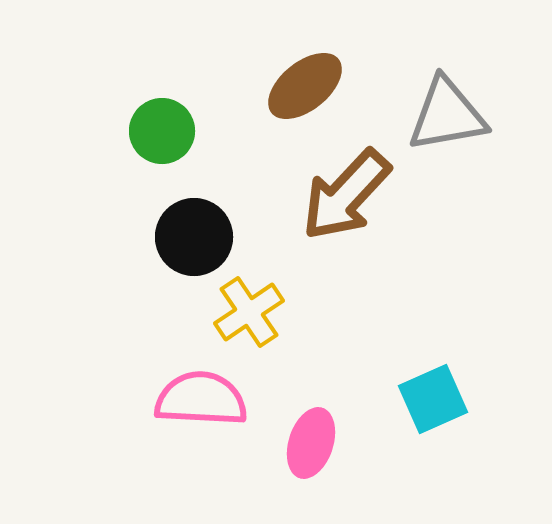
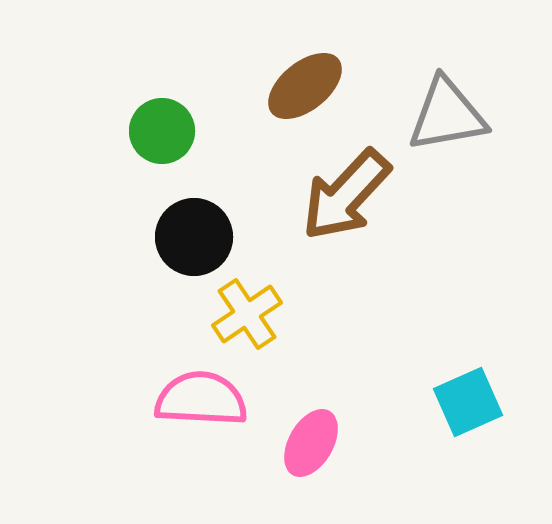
yellow cross: moved 2 px left, 2 px down
cyan square: moved 35 px right, 3 px down
pink ellipse: rotated 12 degrees clockwise
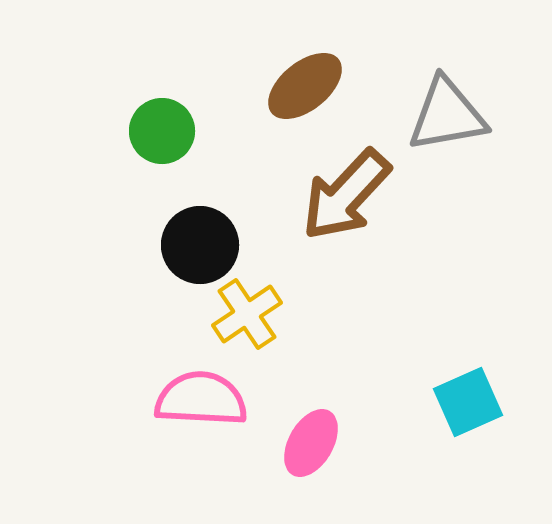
black circle: moved 6 px right, 8 px down
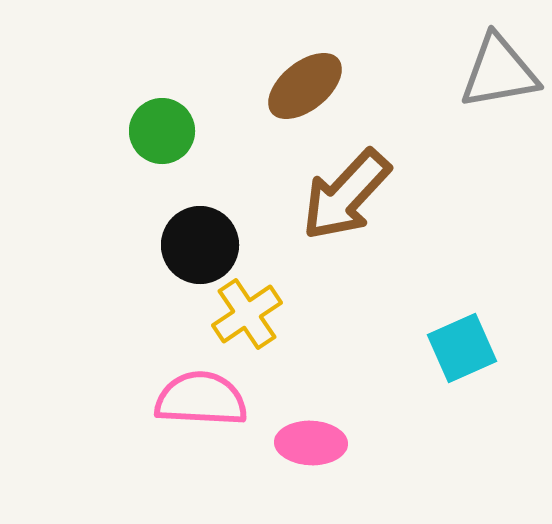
gray triangle: moved 52 px right, 43 px up
cyan square: moved 6 px left, 54 px up
pink ellipse: rotated 62 degrees clockwise
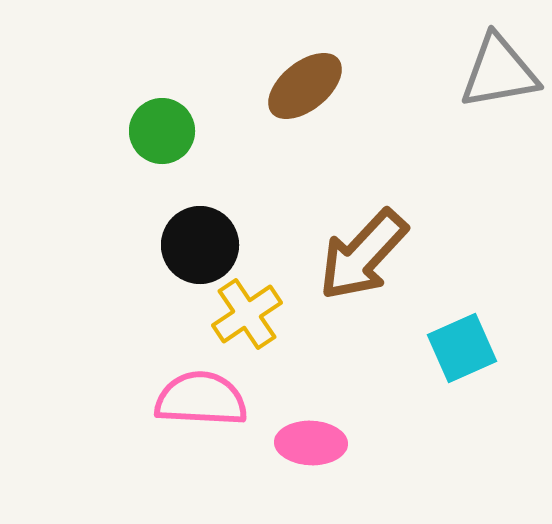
brown arrow: moved 17 px right, 60 px down
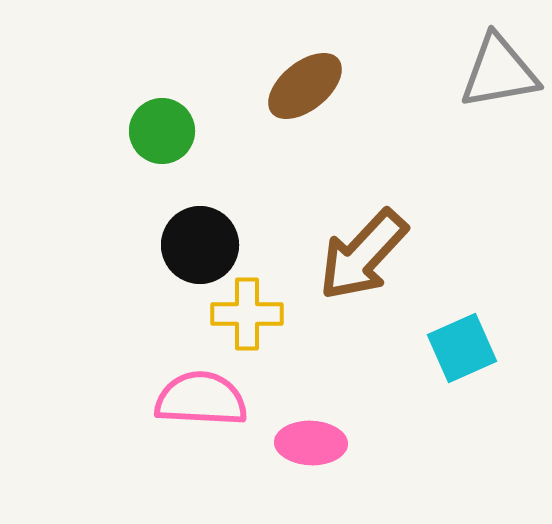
yellow cross: rotated 34 degrees clockwise
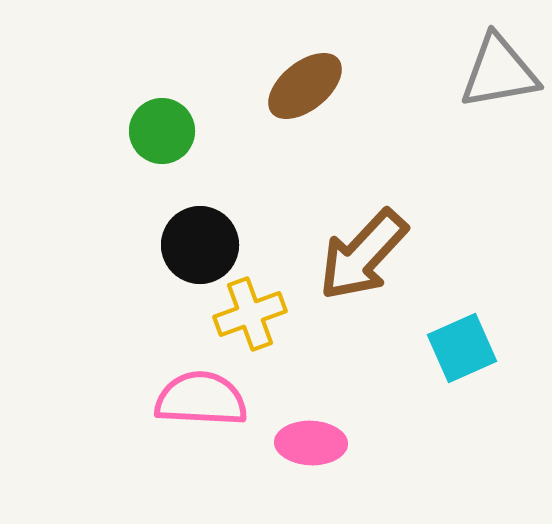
yellow cross: moved 3 px right; rotated 20 degrees counterclockwise
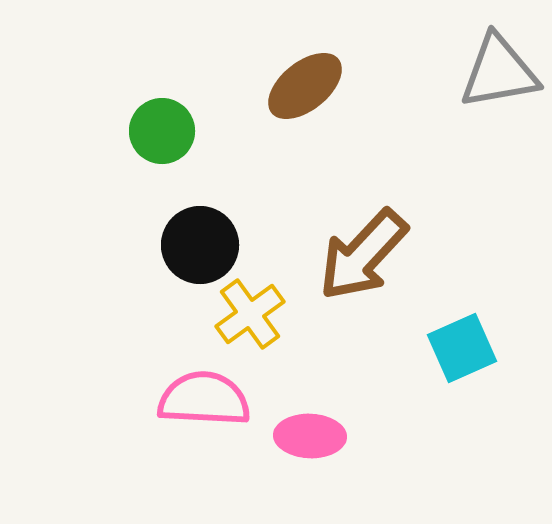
yellow cross: rotated 16 degrees counterclockwise
pink semicircle: moved 3 px right
pink ellipse: moved 1 px left, 7 px up
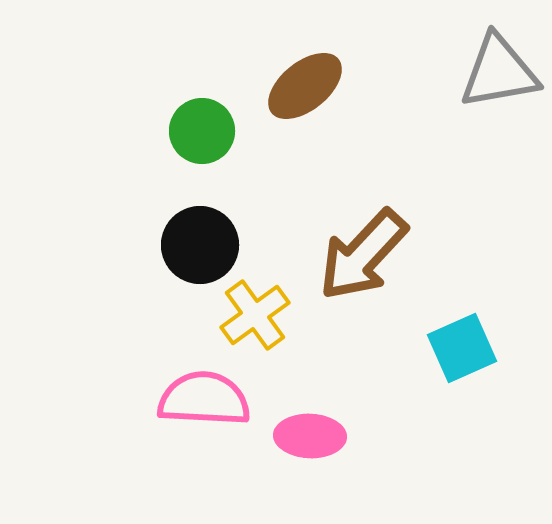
green circle: moved 40 px right
yellow cross: moved 5 px right, 1 px down
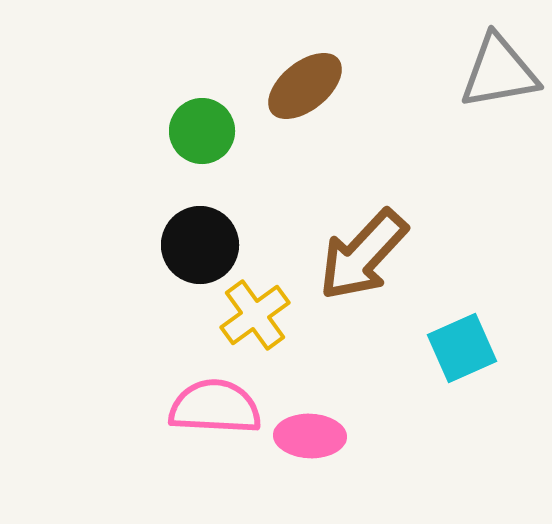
pink semicircle: moved 11 px right, 8 px down
